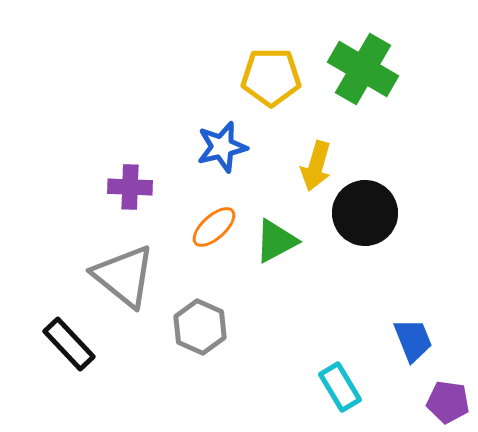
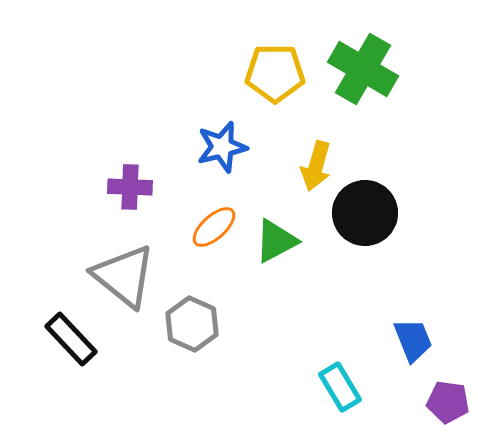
yellow pentagon: moved 4 px right, 4 px up
gray hexagon: moved 8 px left, 3 px up
black rectangle: moved 2 px right, 5 px up
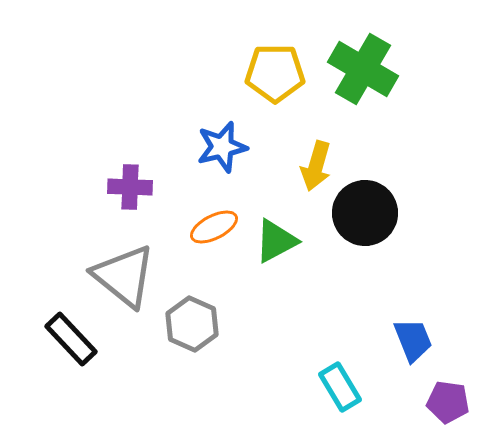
orange ellipse: rotated 15 degrees clockwise
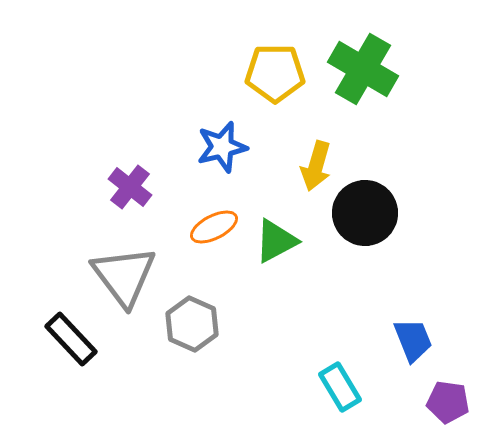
purple cross: rotated 36 degrees clockwise
gray triangle: rotated 14 degrees clockwise
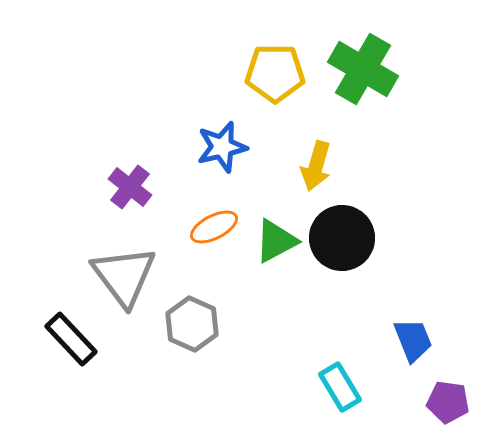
black circle: moved 23 px left, 25 px down
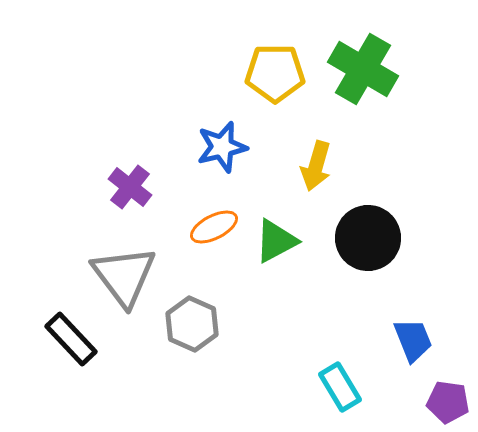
black circle: moved 26 px right
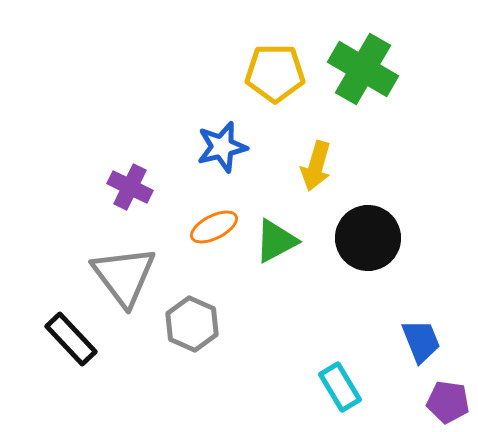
purple cross: rotated 12 degrees counterclockwise
blue trapezoid: moved 8 px right, 1 px down
